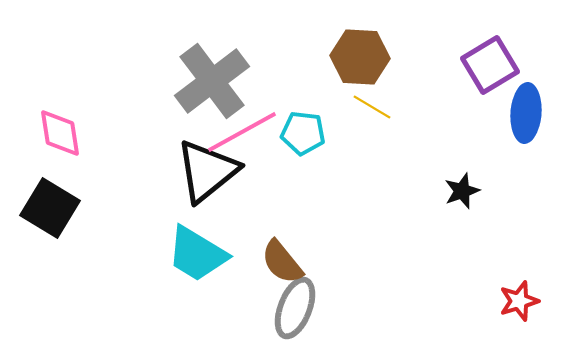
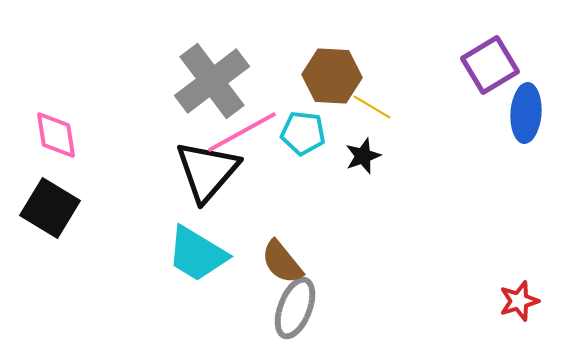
brown hexagon: moved 28 px left, 19 px down
pink diamond: moved 4 px left, 2 px down
black triangle: rotated 10 degrees counterclockwise
black star: moved 99 px left, 35 px up
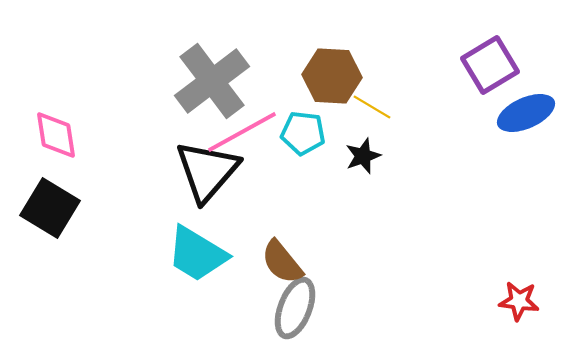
blue ellipse: rotated 62 degrees clockwise
red star: rotated 24 degrees clockwise
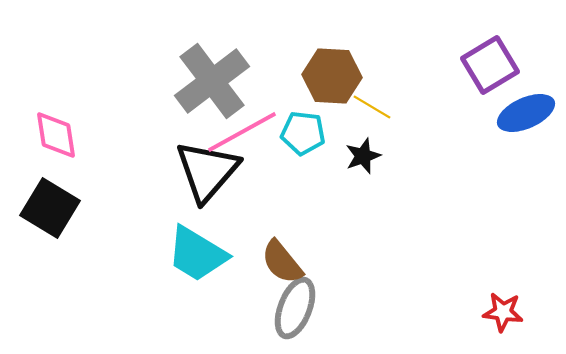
red star: moved 16 px left, 11 px down
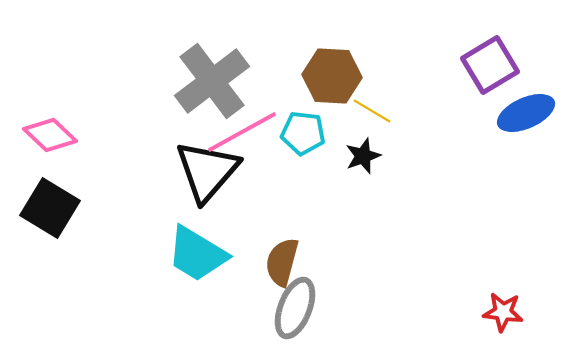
yellow line: moved 4 px down
pink diamond: moved 6 px left; rotated 38 degrees counterclockwise
brown semicircle: rotated 54 degrees clockwise
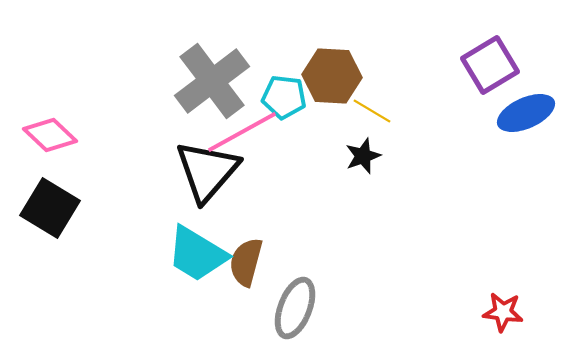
cyan pentagon: moved 19 px left, 36 px up
brown semicircle: moved 36 px left
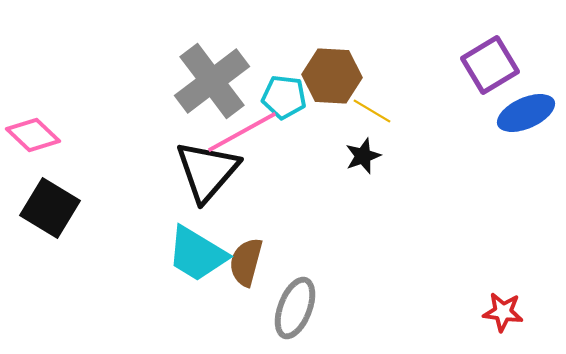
pink diamond: moved 17 px left
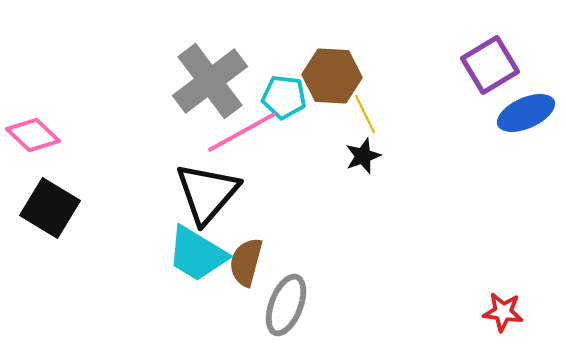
gray cross: moved 2 px left
yellow line: moved 7 px left, 3 px down; rotated 33 degrees clockwise
black triangle: moved 22 px down
gray ellipse: moved 9 px left, 3 px up
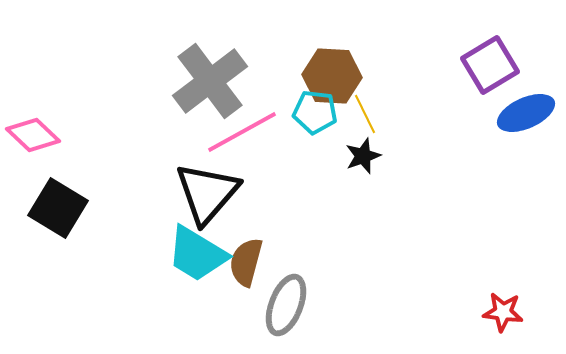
cyan pentagon: moved 31 px right, 15 px down
black square: moved 8 px right
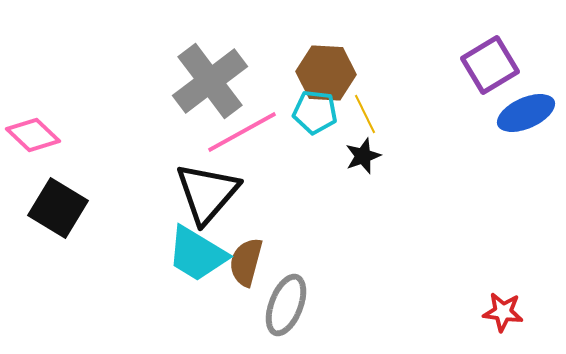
brown hexagon: moved 6 px left, 3 px up
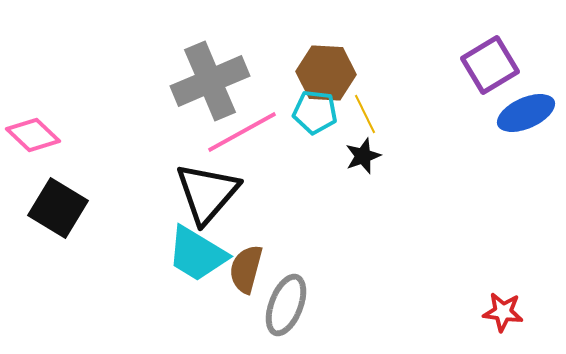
gray cross: rotated 14 degrees clockwise
brown semicircle: moved 7 px down
